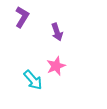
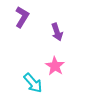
pink star: moved 1 px left; rotated 18 degrees counterclockwise
cyan arrow: moved 3 px down
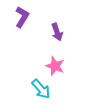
pink star: rotated 12 degrees counterclockwise
cyan arrow: moved 8 px right, 6 px down
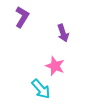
purple arrow: moved 6 px right, 1 px down
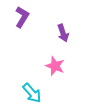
cyan arrow: moved 9 px left, 4 px down
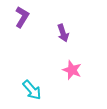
pink star: moved 17 px right, 4 px down
cyan arrow: moved 3 px up
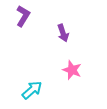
purple L-shape: moved 1 px right, 1 px up
cyan arrow: rotated 90 degrees counterclockwise
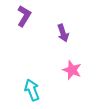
purple L-shape: moved 1 px right
cyan arrow: rotated 70 degrees counterclockwise
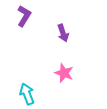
pink star: moved 8 px left, 3 px down
cyan arrow: moved 5 px left, 4 px down
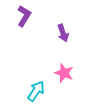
cyan arrow: moved 9 px right, 3 px up; rotated 55 degrees clockwise
